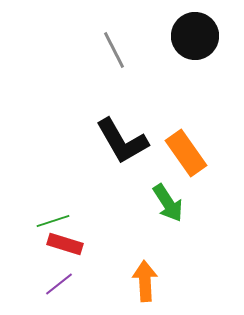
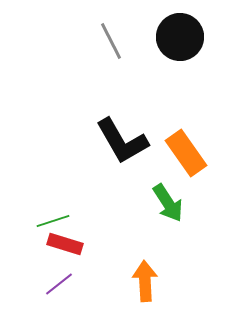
black circle: moved 15 px left, 1 px down
gray line: moved 3 px left, 9 px up
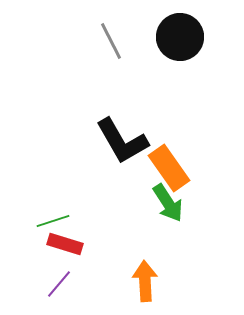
orange rectangle: moved 17 px left, 15 px down
purple line: rotated 12 degrees counterclockwise
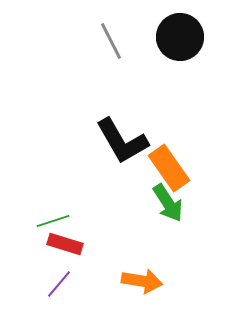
orange arrow: moved 3 px left; rotated 102 degrees clockwise
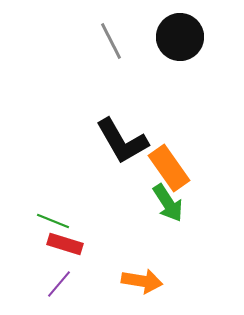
green line: rotated 40 degrees clockwise
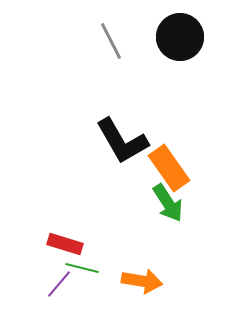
green line: moved 29 px right, 47 px down; rotated 8 degrees counterclockwise
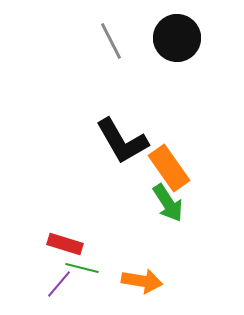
black circle: moved 3 px left, 1 px down
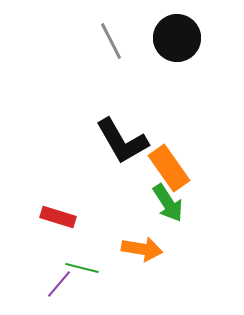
red rectangle: moved 7 px left, 27 px up
orange arrow: moved 32 px up
